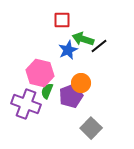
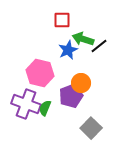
green semicircle: moved 2 px left, 17 px down
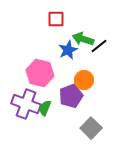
red square: moved 6 px left, 1 px up
orange circle: moved 3 px right, 3 px up
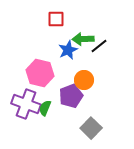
green arrow: rotated 20 degrees counterclockwise
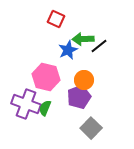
red square: rotated 24 degrees clockwise
pink hexagon: moved 6 px right, 4 px down
purple pentagon: moved 8 px right, 1 px down
